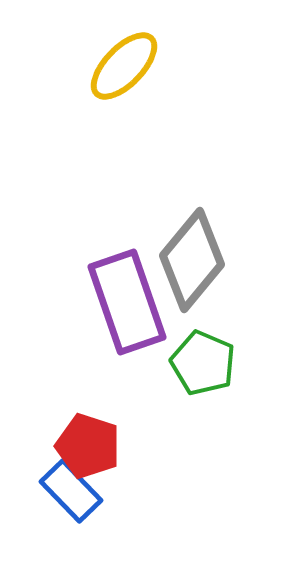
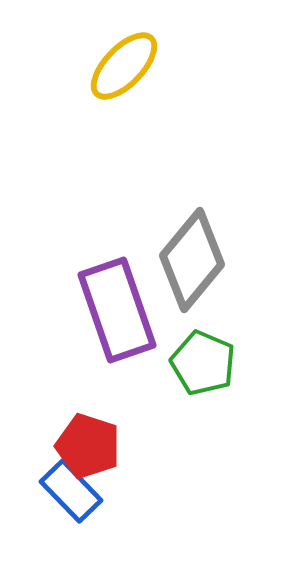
purple rectangle: moved 10 px left, 8 px down
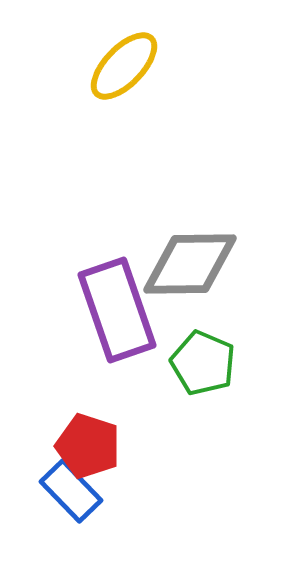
gray diamond: moved 2 px left, 4 px down; rotated 50 degrees clockwise
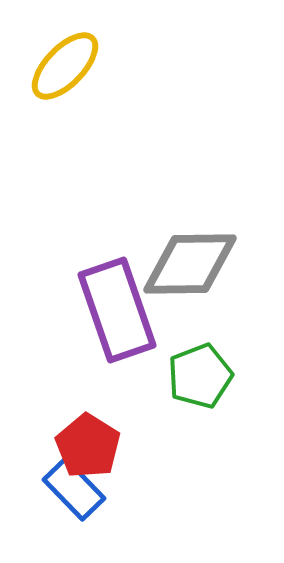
yellow ellipse: moved 59 px left
green pentagon: moved 3 px left, 13 px down; rotated 28 degrees clockwise
red pentagon: rotated 14 degrees clockwise
blue rectangle: moved 3 px right, 2 px up
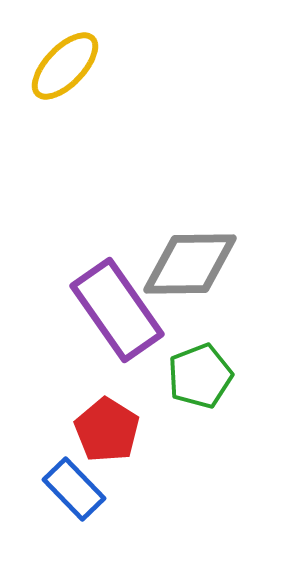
purple rectangle: rotated 16 degrees counterclockwise
red pentagon: moved 19 px right, 16 px up
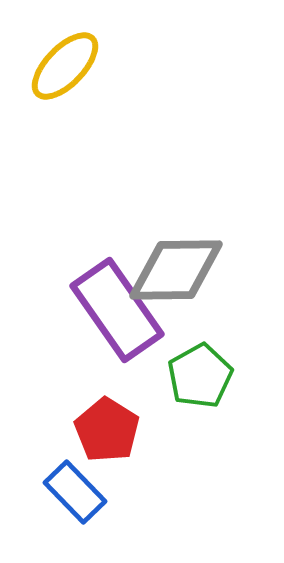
gray diamond: moved 14 px left, 6 px down
green pentagon: rotated 8 degrees counterclockwise
blue rectangle: moved 1 px right, 3 px down
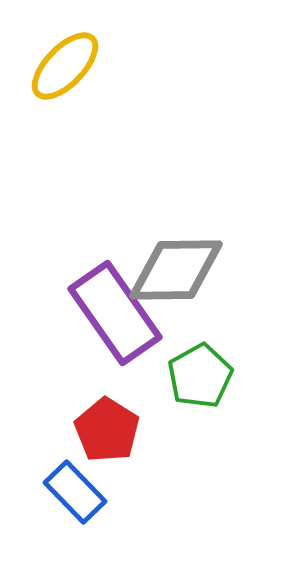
purple rectangle: moved 2 px left, 3 px down
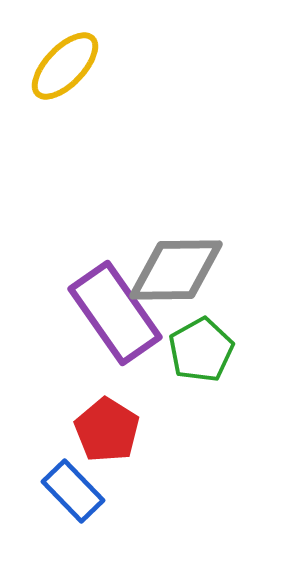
green pentagon: moved 1 px right, 26 px up
blue rectangle: moved 2 px left, 1 px up
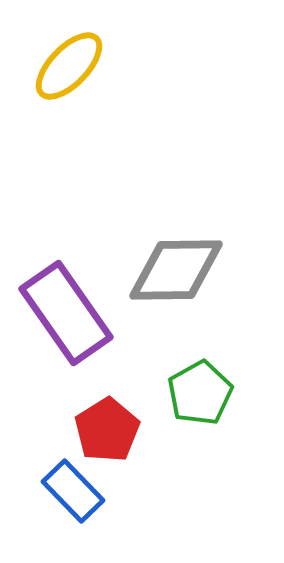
yellow ellipse: moved 4 px right
purple rectangle: moved 49 px left
green pentagon: moved 1 px left, 43 px down
red pentagon: rotated 8 degrees clockwise
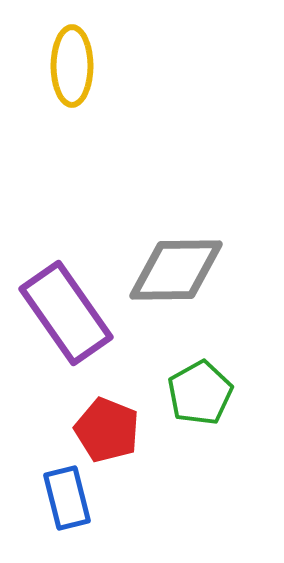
yellow ellipse: moved 3 px right; rotated 44 degrees counterclockwise
red pentagon: rotated 18 degrees counterclockwise
blue rectangle: moved 6 px left, 7 px down; rotated 30 degrees clockwise
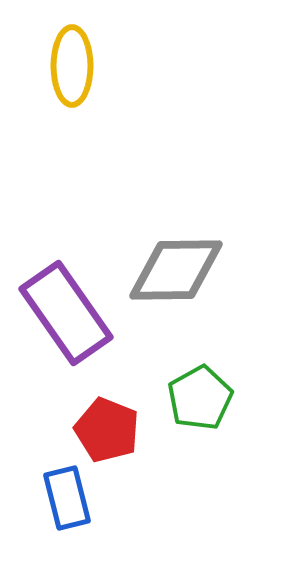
green pentagon: moved 5 px down
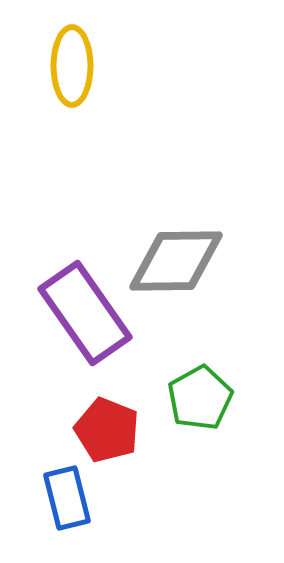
gray diamond: moved 9 px up
purple rectangle: moved 19 px right
